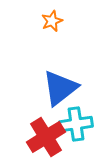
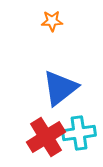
orange star: rotated 20 degrees clockwise
cyan cross: moved 3 px right, 9 px down
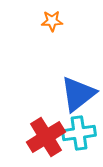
blue triangle: moved 18 px right, 6 px down
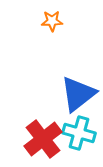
cyan cross: rotated 24 degrees clockwise
red cross: moved 3 px left, 2 px down; rotated 6 degrees counterclockwise
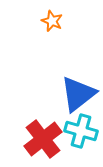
orange star: rotated 25 degrees clockwise
cyan cross: moved 2 px right, 2 px up
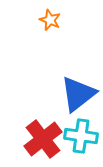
orange star: moved 2 px left, 1 px up
cyan cross: moved 5 px down; rotated 8 degrees counterclockwise
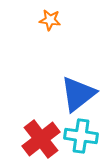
orange star: rotated 15 degrees counterclockwise
red cross: moved 2 px left
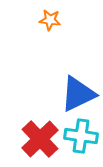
blue triangle: rotated 12 degrees clockwise
red cross: moved 1 px left; rotated 6 degrees counterclockwise
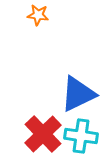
orange star: moved 12 px left, 5 px up
red cross: moved 3 px right, 5 px up
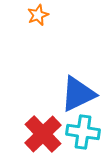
orange star: rotated 30 degrees counterclockwise
cyan cross: moved 2 px right, 4 px up
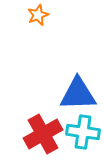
blue triangle: rotated 24 degrees clockwise
red cross: rotated 15 degrees clockwise
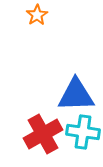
orange star: moved 1 px left; rotated 10 degrees counterclockwise
blue triangle: moved 2 px left, 1 px down
